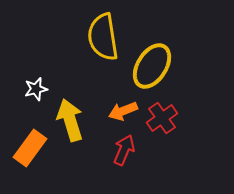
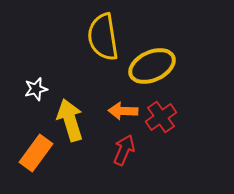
yellow ellipse: rotated 33 degrees clockwise
orange arrow: rotated 24 degrees clockwise
red cross: moved 1 px left, 1 px up
orange rectangle: moved 6 px right, 5 px down
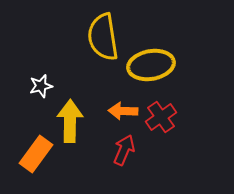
yellow ellipse: moved 1 px left, 1 px up; rotated 15 degrees clockwise
white star: moved 5 px right, 3 px up
yellow arrow: moved 1 px down; rotated 18 degrees clockwise
orange rectangle: moved 1 px down
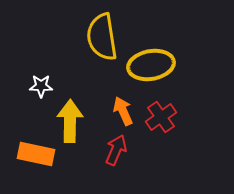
yellow semicircle: moved 1 px left
white star: rotated 15 degrees clockwise
orange arrow: rotated 64 degrees clockwise
red arrow: moved 8 px left
orange rectangle: rotated 66 degrees clockwise
